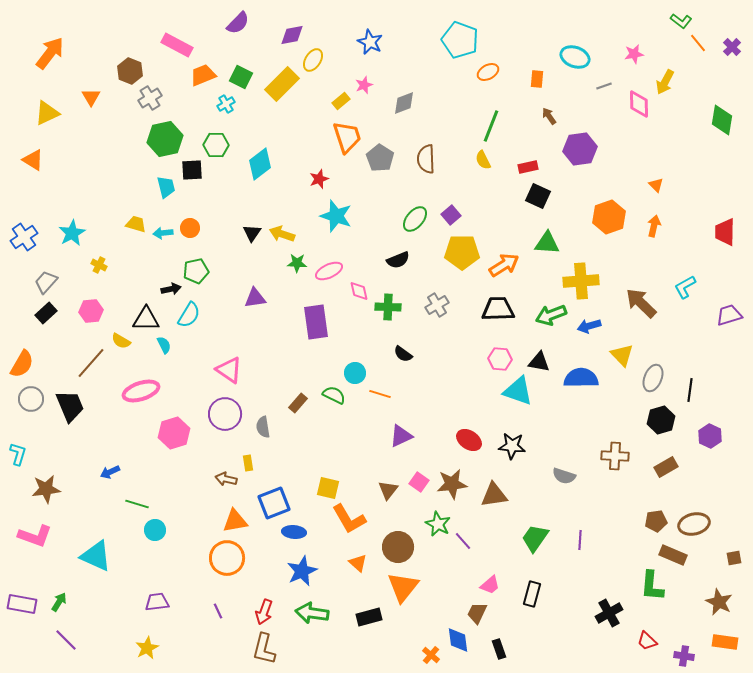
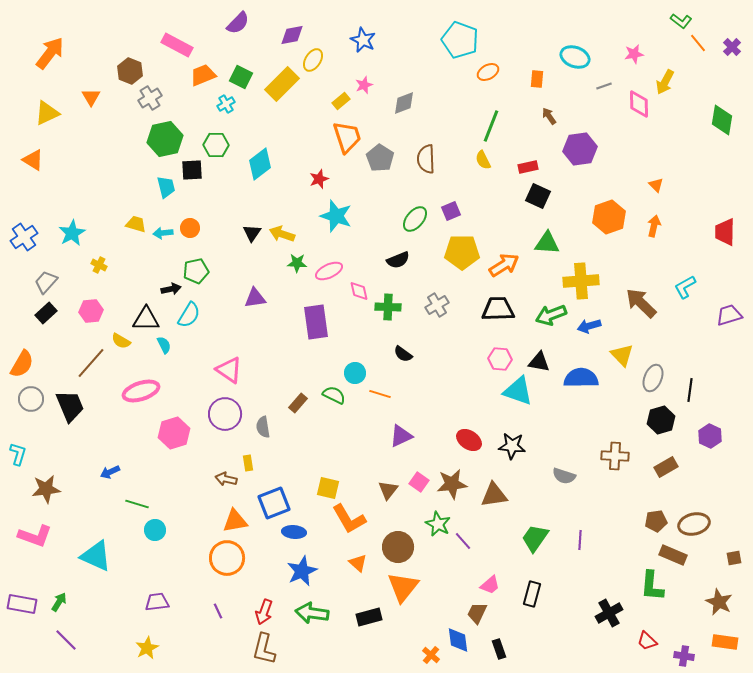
blue star at (370, 42): moved 7 px left, 2 px up
purple square at (451, 215): moved 4 px up; rotated 18 degrees clockwise
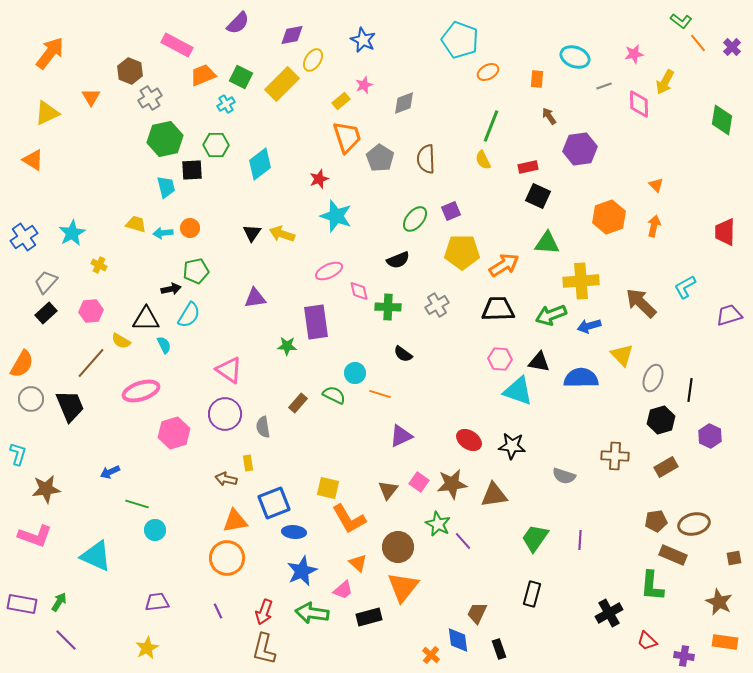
green star at (297, 263): moved 10 px left, 83 px down
pink trapezoid at (490, 585): moved 147 px left, 5 px down
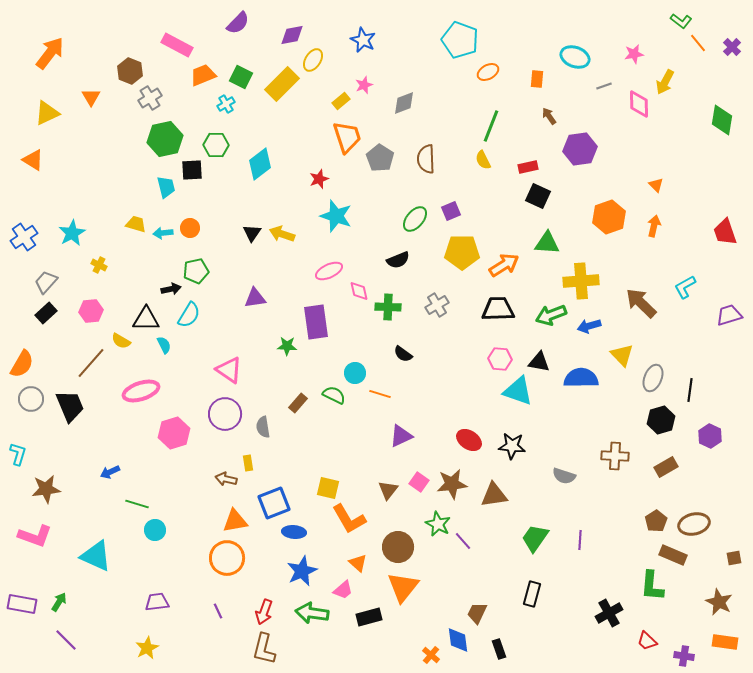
red trapezoid at (725, 232): rotated 20 degrees counterclockwise
brown pentagon at (656, 521): rotated 25 degrees counterclockwise
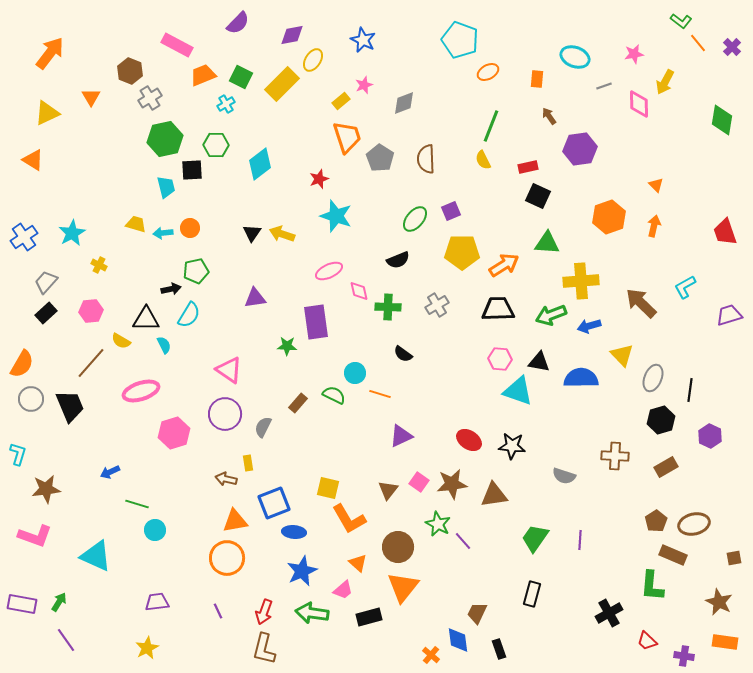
gray semicircle at (263, 427): rotated 35 degrees clockwise
purple line at (66, 640): rotated 10 degrees clockwise
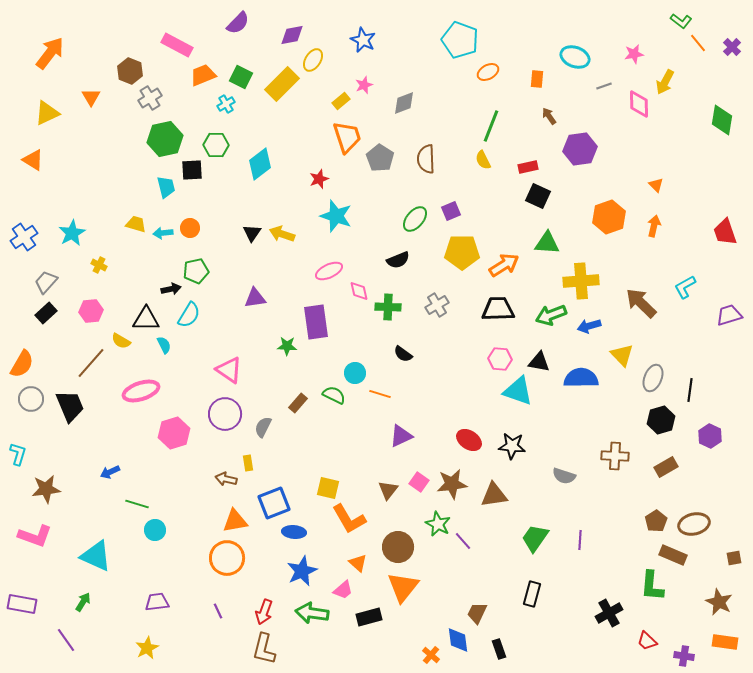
green arrow at (59, 602): moved 24 px right
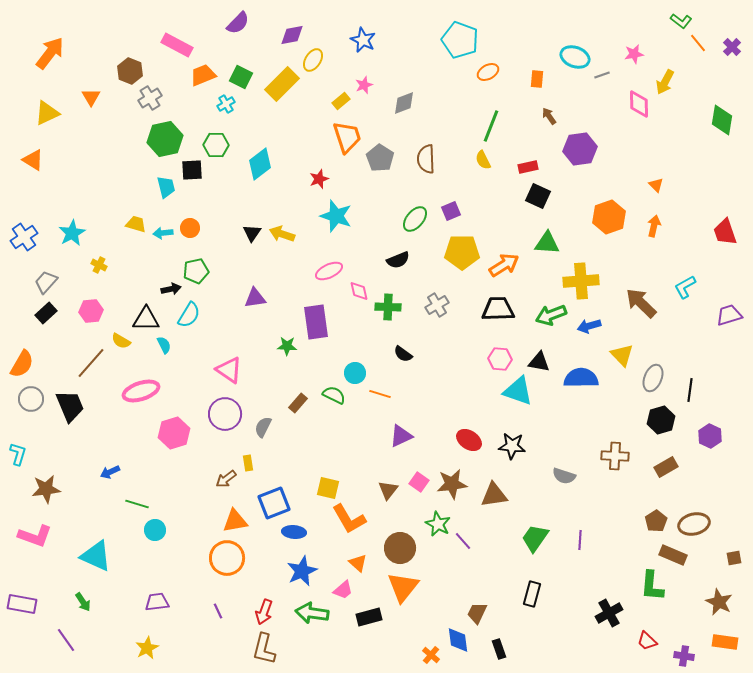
gray line at (604, 86): moved 2 px left, 11 px up
brown arrow at (226, 479): rotated 50 degrees counterclockwise
brown circle at (398, 547): moved 2 px right, 1 px down
green arrow at (83, 602): rotated 114 degrees clockwise
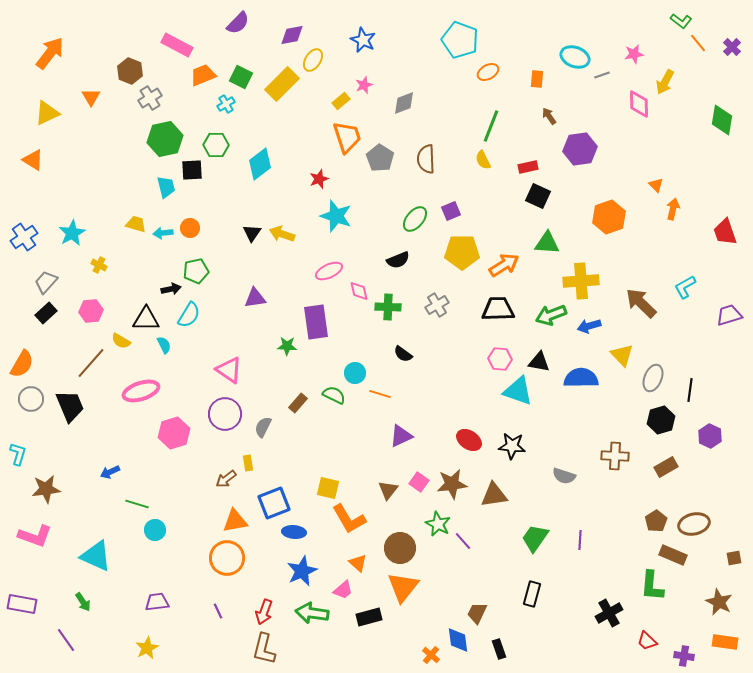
orange arrow at (654, 226): moved 19 px right, 17 px up
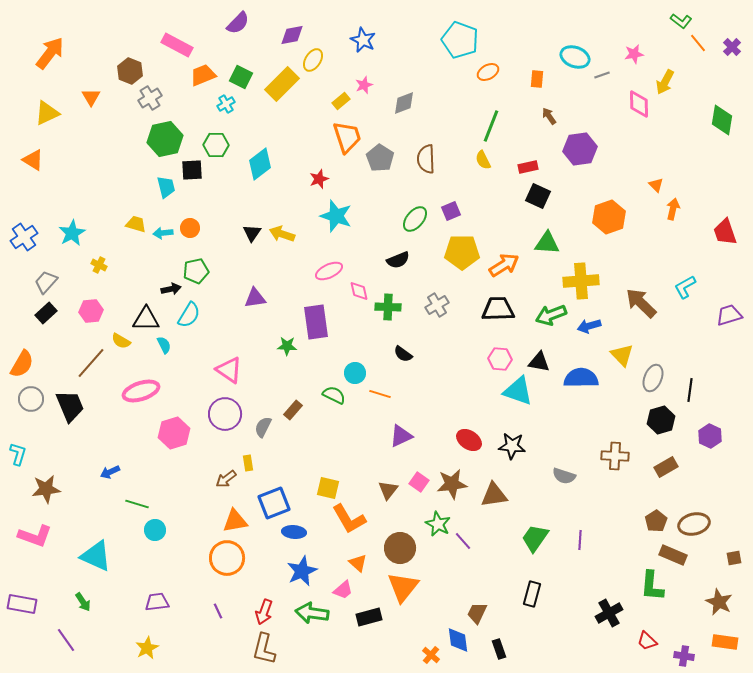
brown rectangle at (298, 403): moved 5 px left, 7 px down
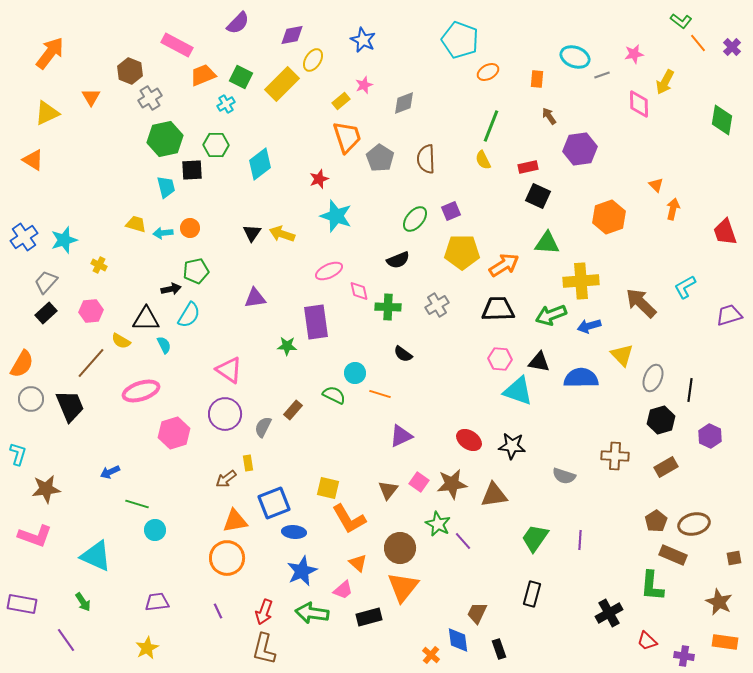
cyan star at (72, 233): moved 8 px left, 7 px down; rotated 12 degrees clockwise
